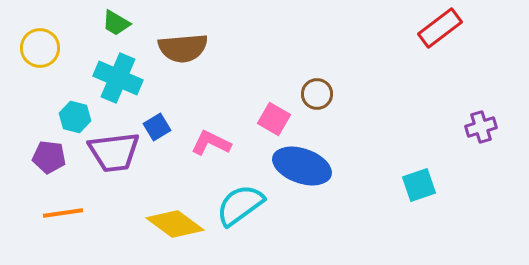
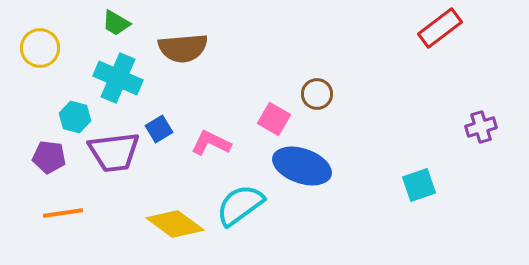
blue square: moved 2 px right, 2 px down
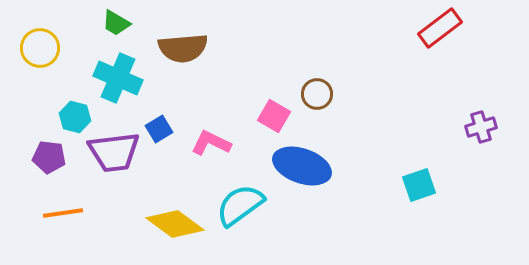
pink square: moved 3 px up
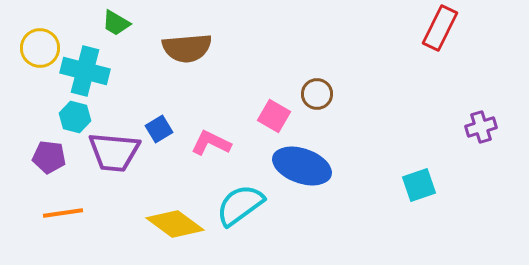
red rectangle: rotated 27 degrees counterclockwise
brown semicircle: moved 4 px right
cyan cross: moved 33 px left, 7 px up; rotated 9 degrees counterclockwise
purple trapezoid: rotated 12 degrees clockwise
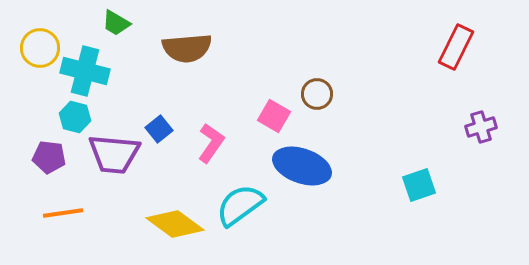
red rectangle: moved 16 px right, 19 px down
blue square: rotated 8 degrees counterclockwise
pink L-shape: rotated 99 degrees clockwise
purple trapezoid: moved 2 px down
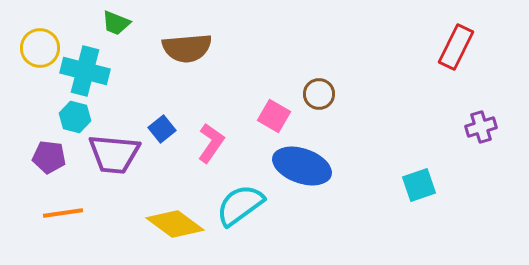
green trapezoid: rotated 8 degrees counterclockwise
brown circle: moved 2 px right
blue square: moved 3 px right
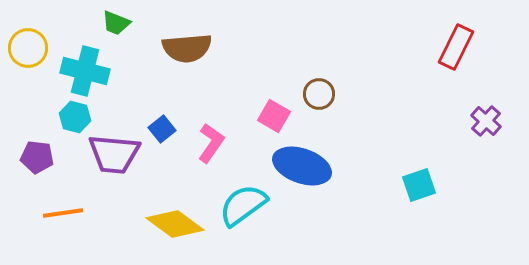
yellow circle: moved 12 px left
purple cross: moved 5 px right, 6 px up; rotated 32 degrees counterclockwise
purple pentagon: moved 12 px left
cyan semicircle: moved 3 px right
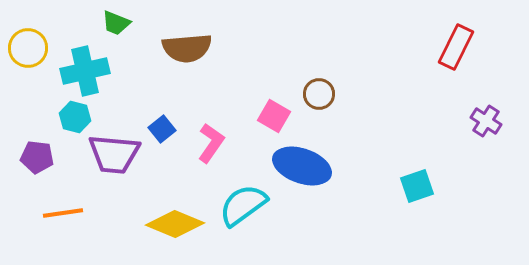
cyan cross: rotated 27 degrees counterclockwise
purple cross: rotated 8 degrees counterclockwise
cyan square: moved 2 px left, 1 px down
yellow diamond: rotated 14 degrees counterclockwise
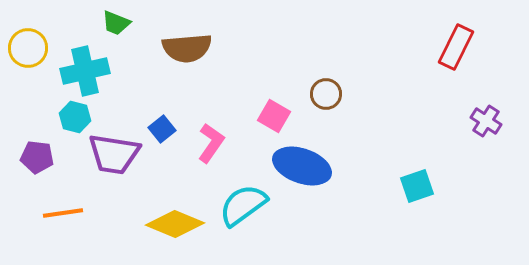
brown circle: moved 7 px right
purple trapezoid: rotated 4 degrees clockwise
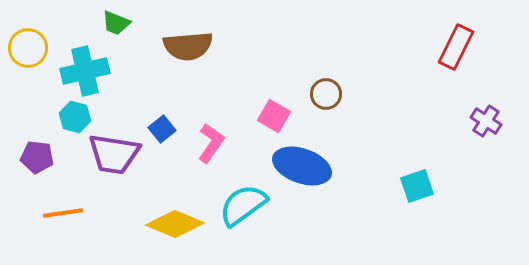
brown semicircle: moved 1 px right, 2 px up
